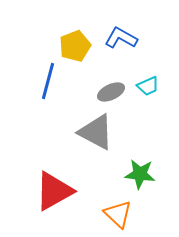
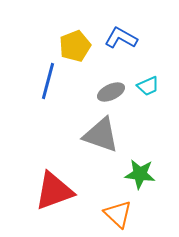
gray triangle: moved 5 px right, 3 px down; rotated 9 degrees counterclockwise
red triangle: rotated 9 degrees clockwise
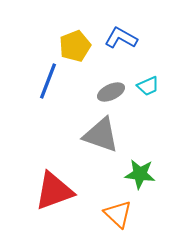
blue line: rotated 6 degrees clockwise
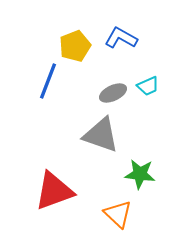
gray ellipse: moved 2 px right, 1 px down
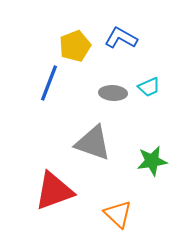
blue line: moved 1 px right, 2 px down
cyan trapezoid: moved 1 px right, 1 px down
gray ellipse: rotated 28 degrees clockwise
gray triangle: moved 8 px left, 8 px down
green star: moved 12 px right, 13 px up; rotated 16 degrees counterclockwise
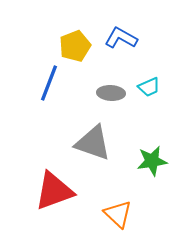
gray ellipse: moved 2 px left
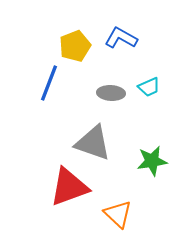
red triangle: moved 15 px right, 4 px up
